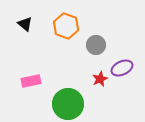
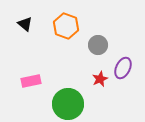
gray circle: moved 2 px right
purple ellipse: moved 1 px right; rotated 40 degrees counterclockwise
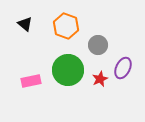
green circle: moved 34 px up
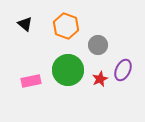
purple ellipse: moved 2 px down
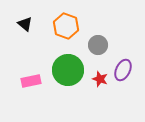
red star: rotated 28 degrees counterclockwise
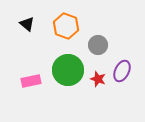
black triangle: moved 2 px right
purple ellipse: moved 1 px left, 1 px down
red star: moved 2 px left
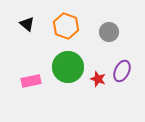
gray circle: moved 11 px right, 13 px up
green circle: moved 3 px up
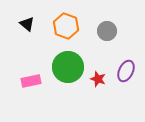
gray circle: moved 2 px left, 1 px up
purple ellipse: moved 4 px right
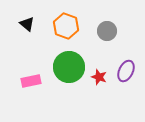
green circle: moved 1 px right
red star: moved 1 px right, 2 px up
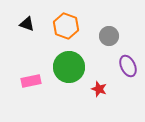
black triangle: rotated 21 degrees counterclockwise
gray circle: moved 2 px right, 5 px down
purple ellipse: moved 2 px right, 5 px up; rotated 50 degrees counterclockwise
red star: moved 12 px down
